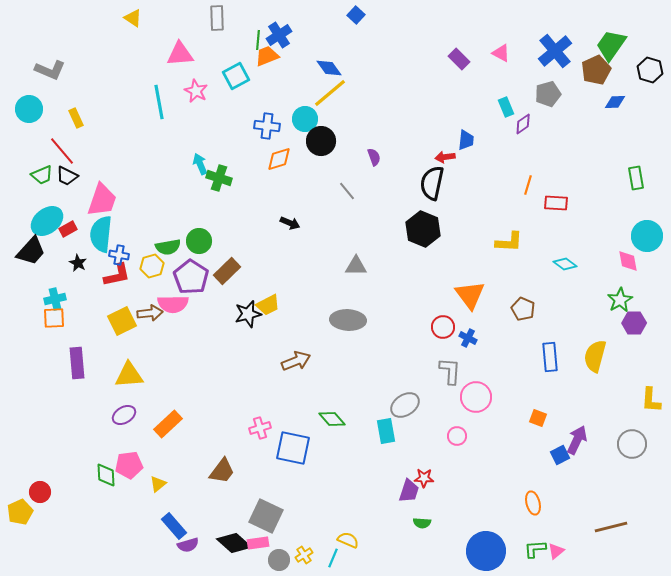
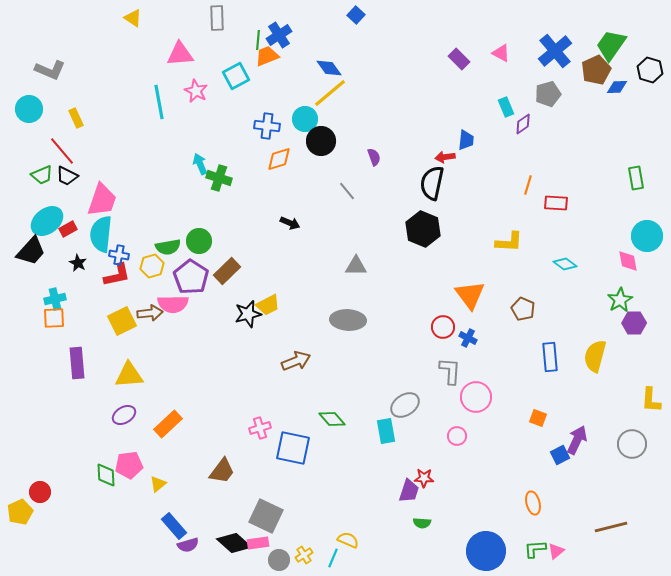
blue diamond at (615, 102): moved 2 px right, 15 px up
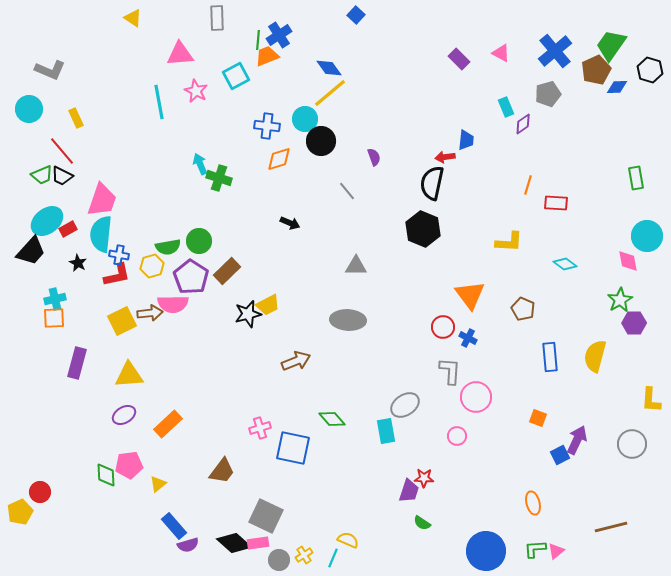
black trapezoid at (67, 176): moved 5 px left
purple rectangle at (77, 363): rotated 20 degrees clockwise
green semicircle at (422, 523): rotated 30 degrees clockwise
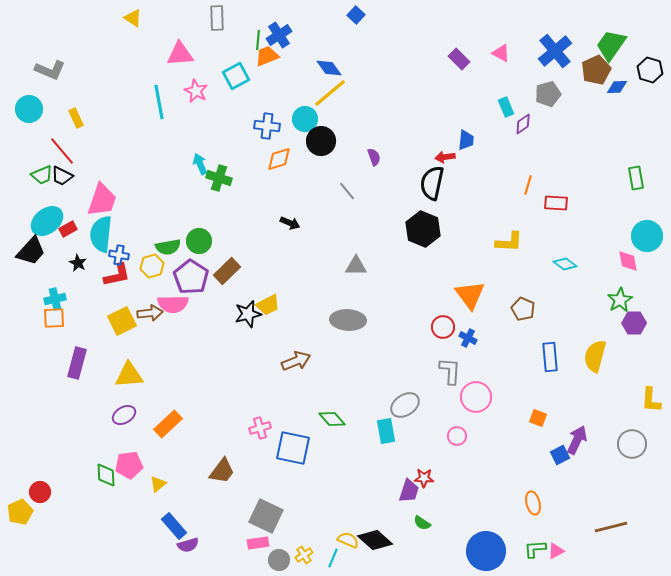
black diamond at (234, 543): moved 141 px right, 3 px up
pink triangle at (556, 551): rotated 12 degrees clockwise
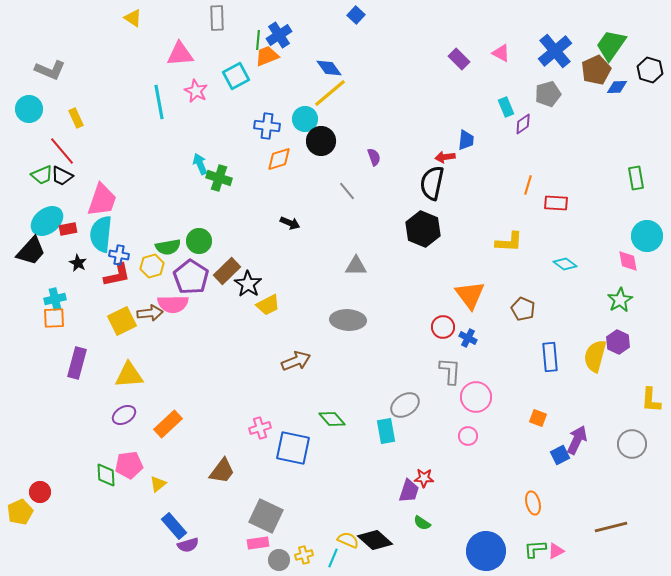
red rectangle at (68, 229): rotated 18 degrees clockwise
black star at (248, 314): moved 30 px up; rotated 24 degrees counterclockwise
purple hexagon at (634, 323): moved 16 px left, 19 px down; rotated 25 degrees clockwise
pink circle at (457, 436): moved 11 px right
yellow cross at (304, 555): rotated 18 degrees clockwise
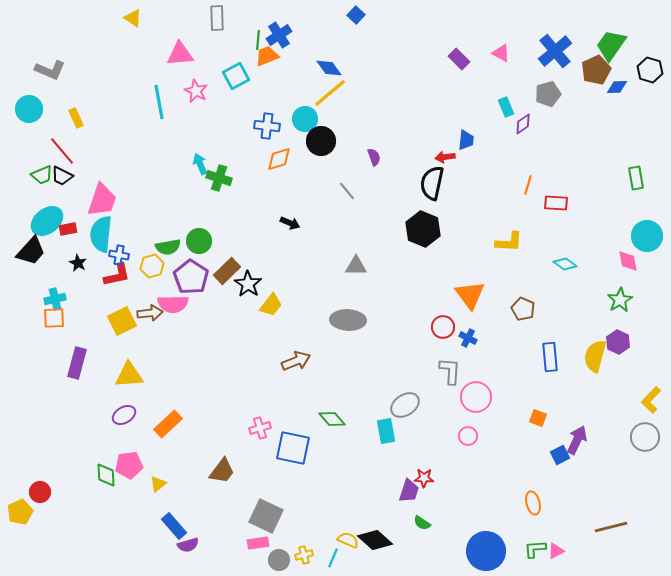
yellow trapezoid at (268, 305): moved 3 px right; rotated 25 degrees counterclockwise
yellow L-shape at (651, 400): rotated 40 degrees clockwise
gray circle at (632, 444): moved 13 px right, 7 px up
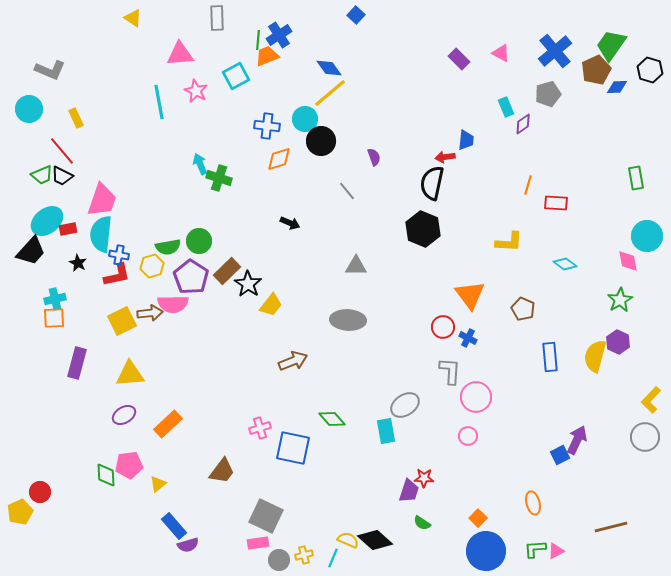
brown arrow at (296, 361): moved 3 px left
yellow triangle at (129, 375): moved 1 px right, 1 px up
orange square at (538, 418): moved 60 px left, 100 px down; rotated 24 degrees clockwise
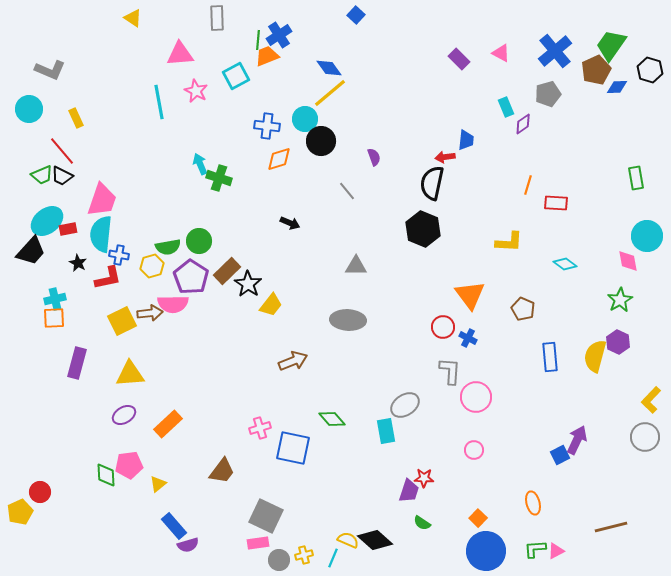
red L-shape at (117, 275): moved 9 px left, 3 px down
pink circle at (468, 436): moved 6 px right, 14 px down
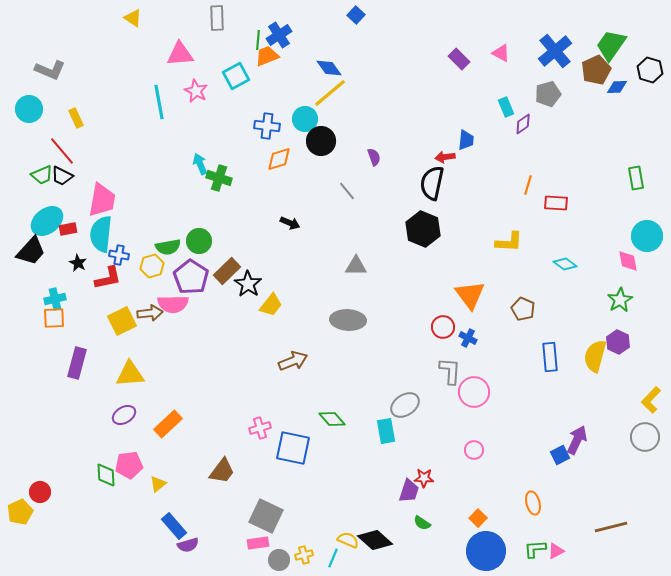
pink trapezoid at (102, 200): rotated 9 degrees counterclockwise
pink circle at (476, 397): moved 2 px left, 5 px up
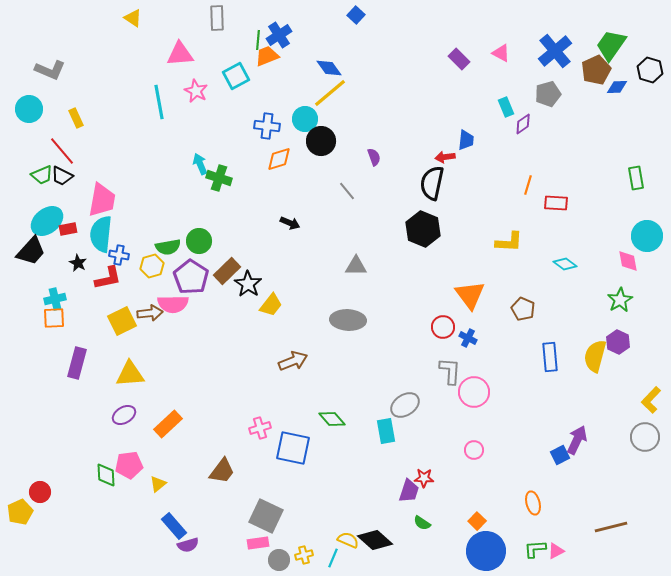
orange square at (478, 518): moved 1 px left, 3 px down
